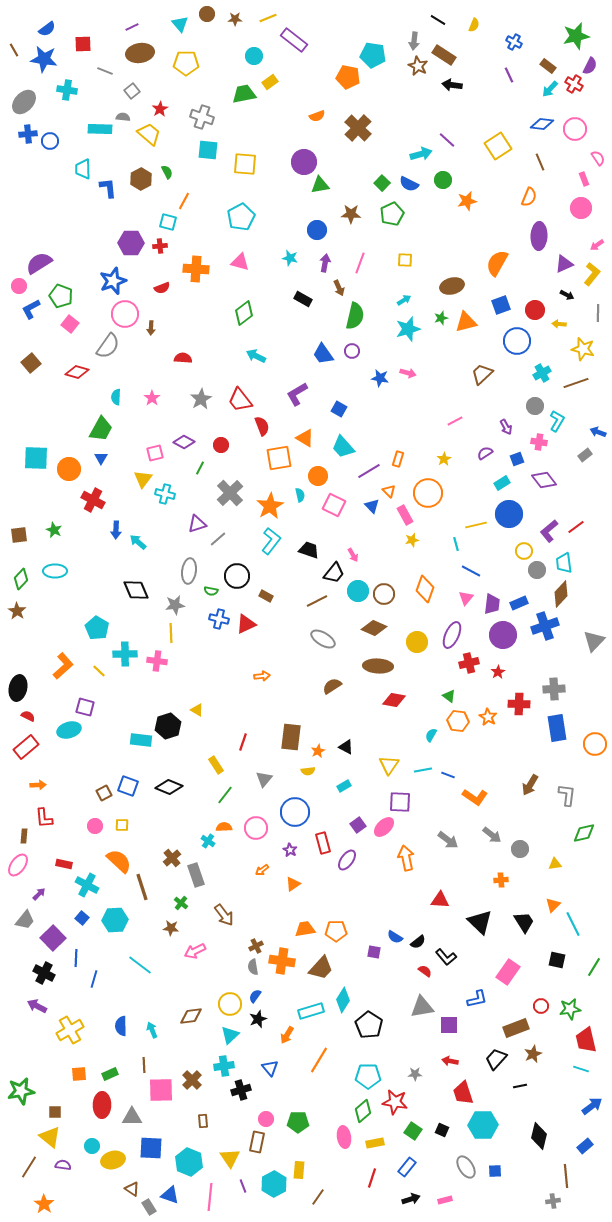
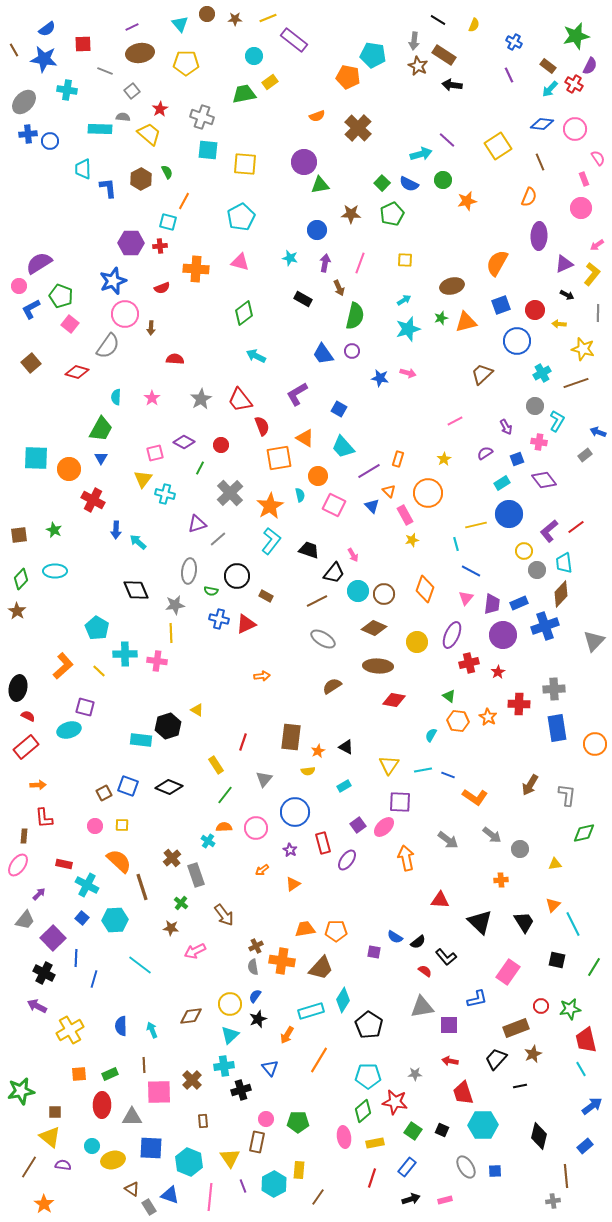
red semicircle at (183, 358): moved 8 px left, 1 px down
cyan line at (581, 1069): rotated 42 degrees clockwise
pink square at (161, 1090): moved 2 px left, 2 px down
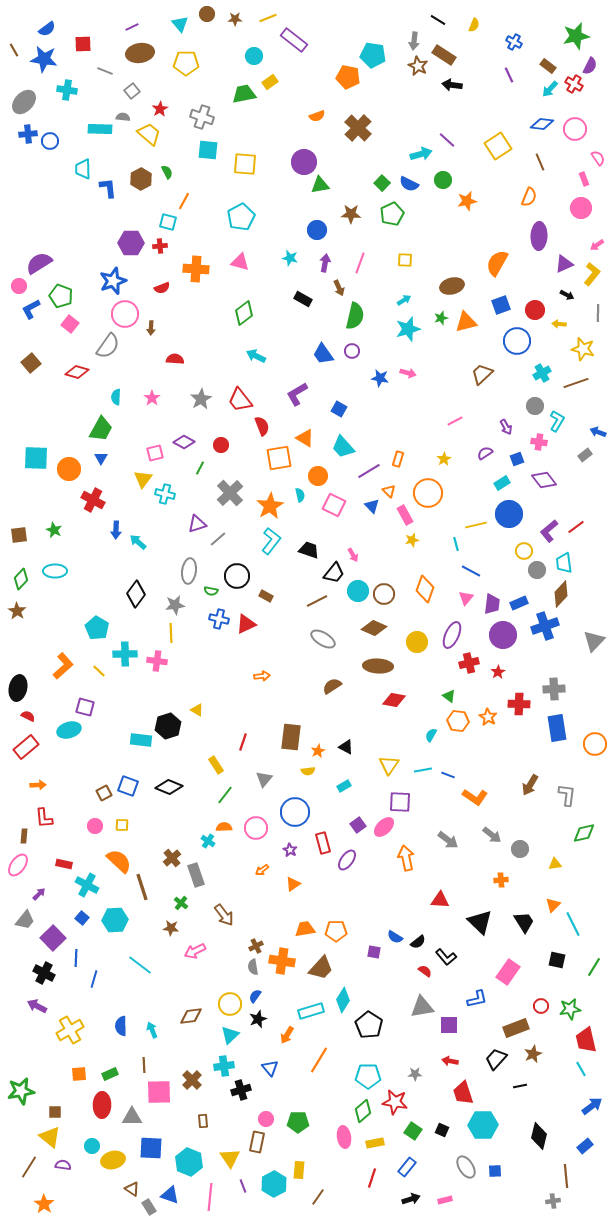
black diamond at (136, 590): moved 4 px down; rotated 60 degrees clockwise
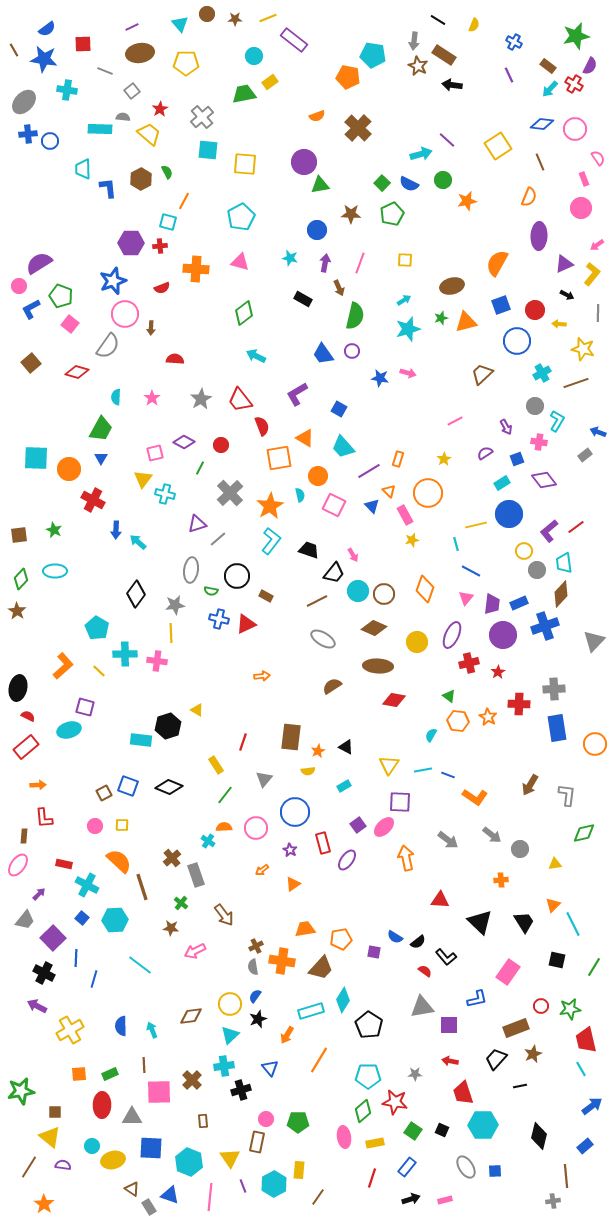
gray cross at (202, 117): rotated 30 degrees clockwise
gray ellipse at (189, 571): moved 2 px right, 1 px up
orange pentagon at (336, 931): moved 5 px right, 8 px down; rotated 10 degrees counterclockwise
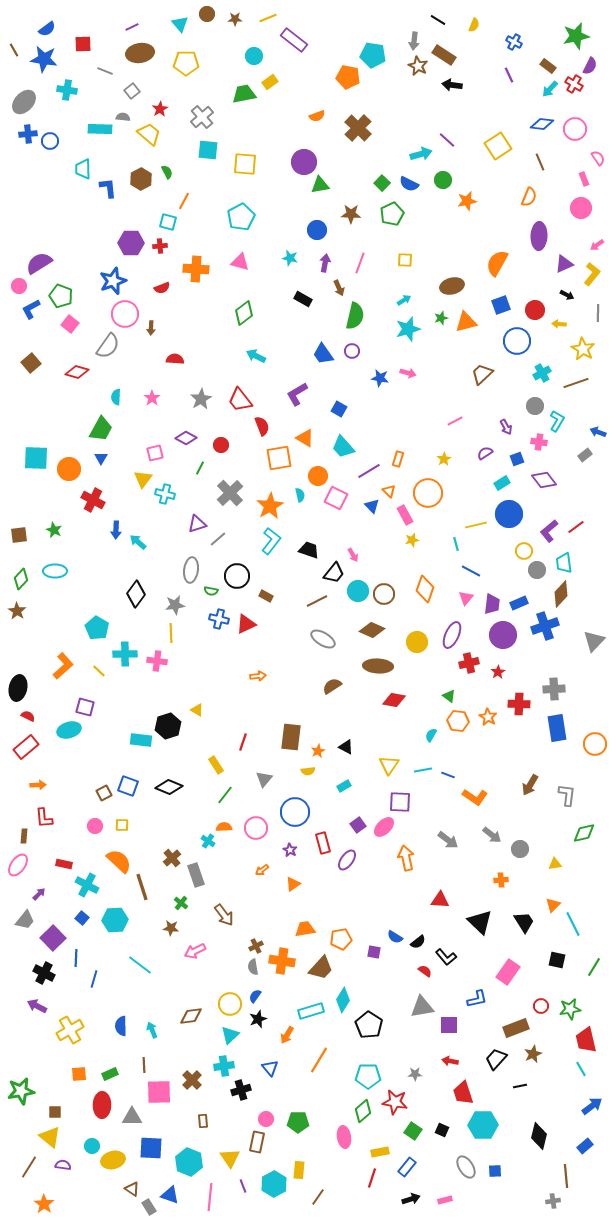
yellow star at (583, 349): rotated 15 degrees clockwise
purple diamond at (184, 442): moved 2 px right, 4 px up
pink square at (334, 505): moved 2 px right, 7 px up
brown diamond at (374, 628): moved 2 px left, 2 px down
orange arrow at (262, 676): moved 4 px left
yellow rectangle at (375, 1143): moved 5 px right, 9 px down
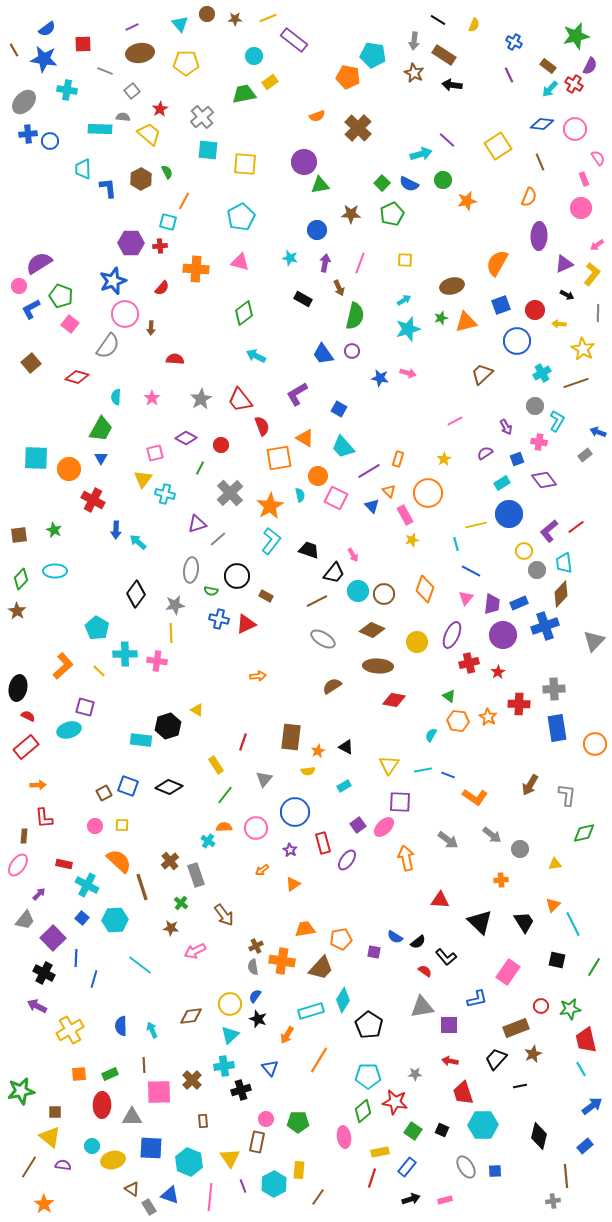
brown star at (418, 66): moved 4 px left, 7 px down
red semicircle at (162, 288): rotated 28 degrees counterclockwise
red diamond at (77, 372): moved 5 px down
brown cross at (172, 858): moved 2 px left, 3 px down
black star at (258, 1019): rotated 30 degrees counterclockwise
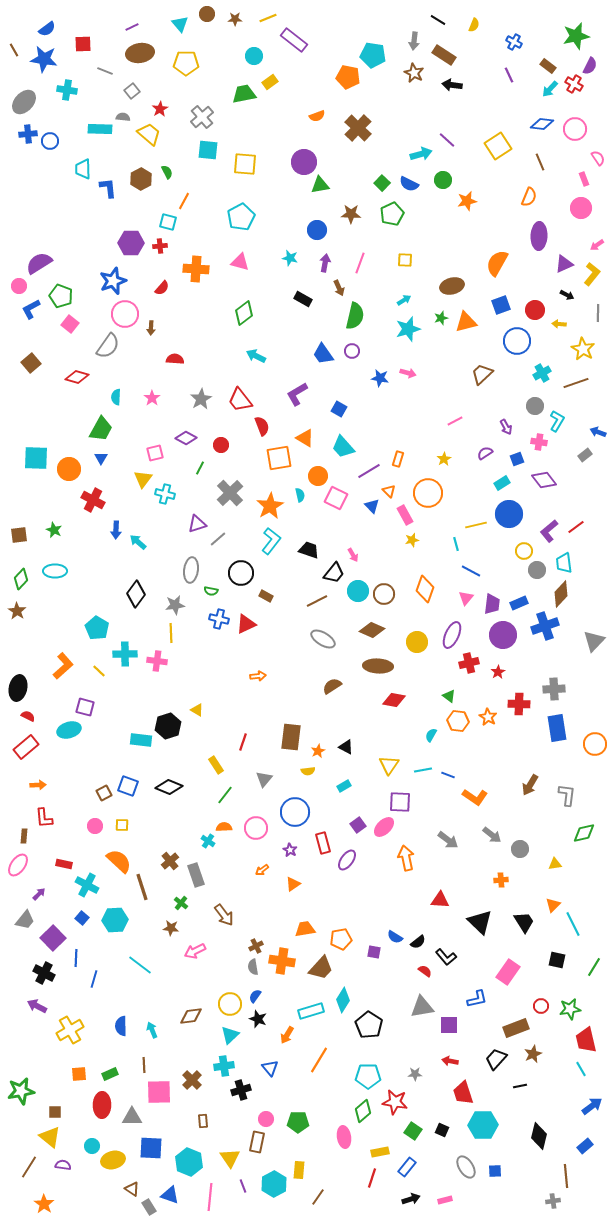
black circle at (237, 576): moved 4 px right, 3 px up
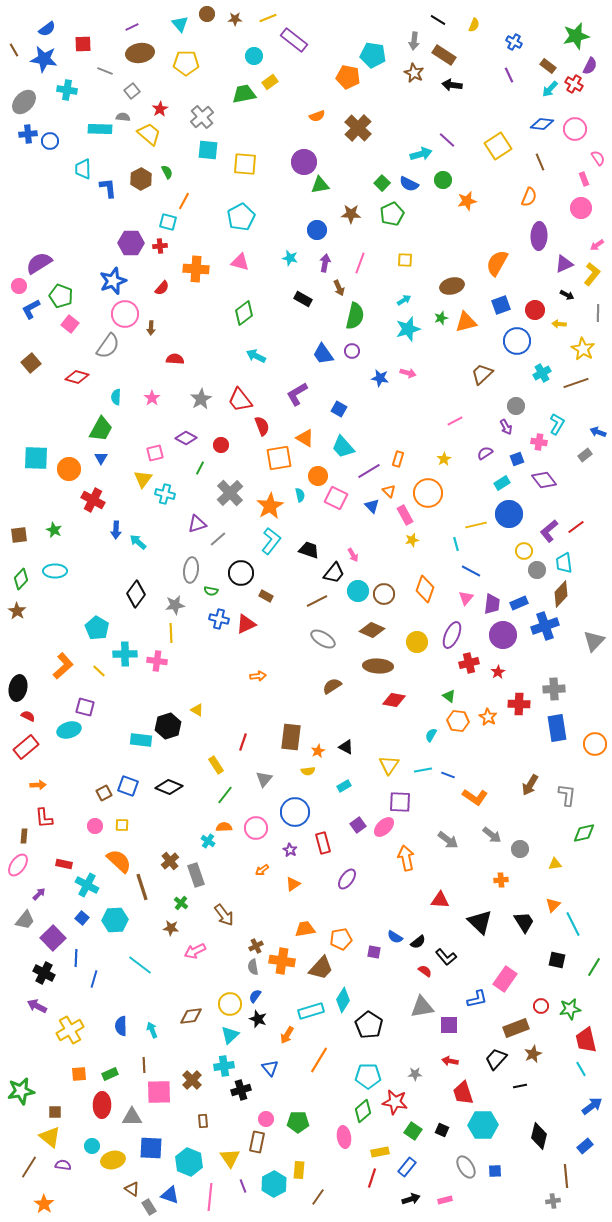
gray circle at (535, 406): moved 19 px left
cyan L-shape at (557, 421): moved 3 px down
purple ellipse at (347, 860): moved 19 px down
pink rectangle at (508, 972): moved 3 px left, 7 px down
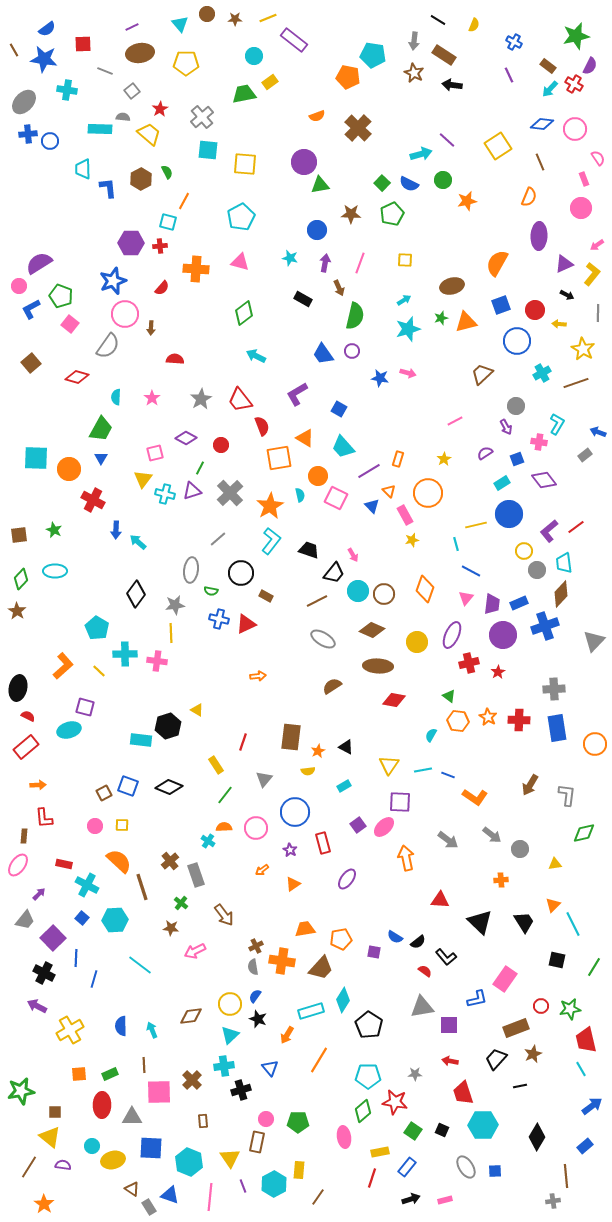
purple triangle at (197, 524): moved 5 px left, 33 px up
red cross at (519, 704): moved 16 px down
black diamond at (539, 1136): moved 2 px left, 1 px down; rotated 16 degrees clockwise
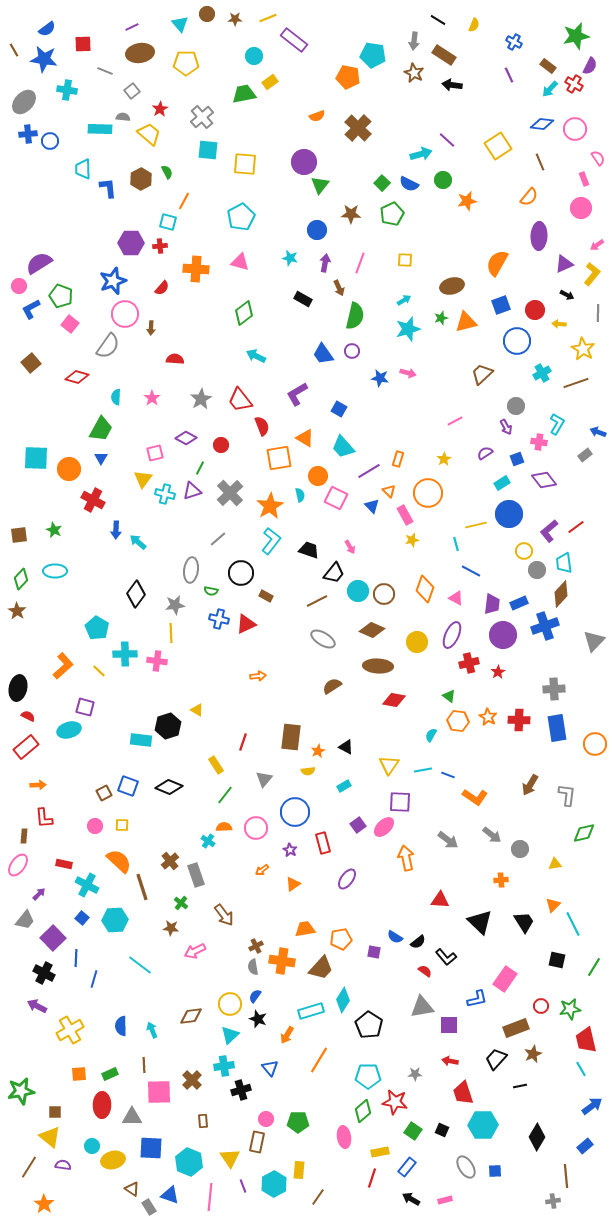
green triangle at (320, 185): rotated 42 degrees counterclockwise
orange semicircle at (529, 197): rotated 18 degrees clockwise
pink arrow at (353, 555): moved 3 px left, 8 px up
pink triangle at (466, 598): moved 10 px left; rotated 42 degrees counterclockwise
black arrow at (411, 1199): rotated 132 degrees counterclockwise
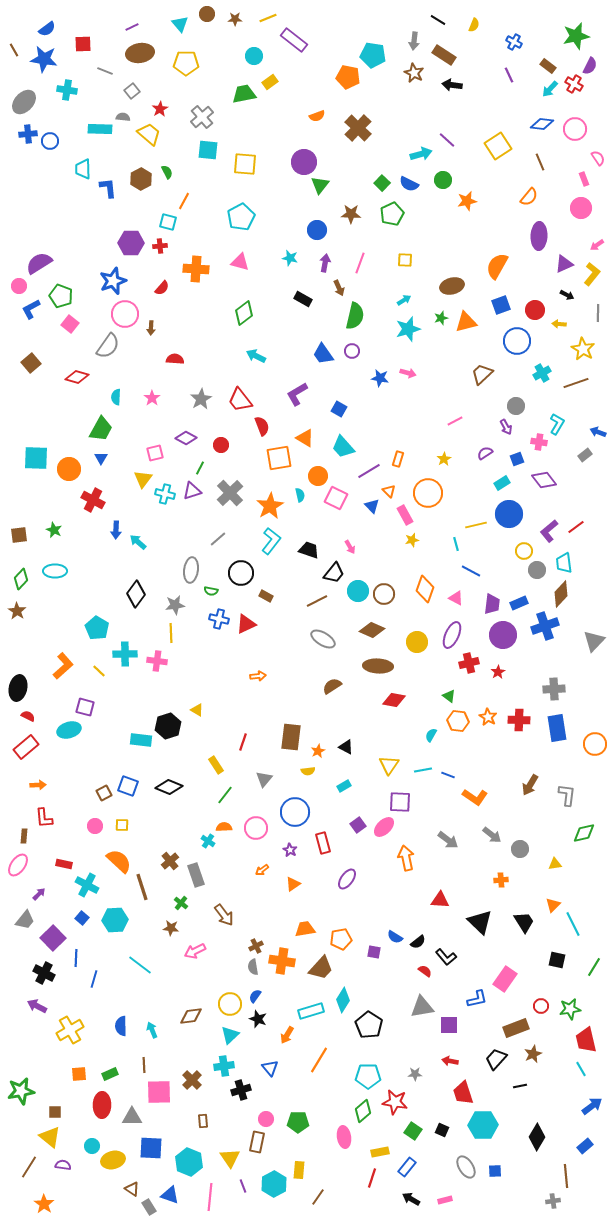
orange semicircle at (497, 263): moved 3 px down
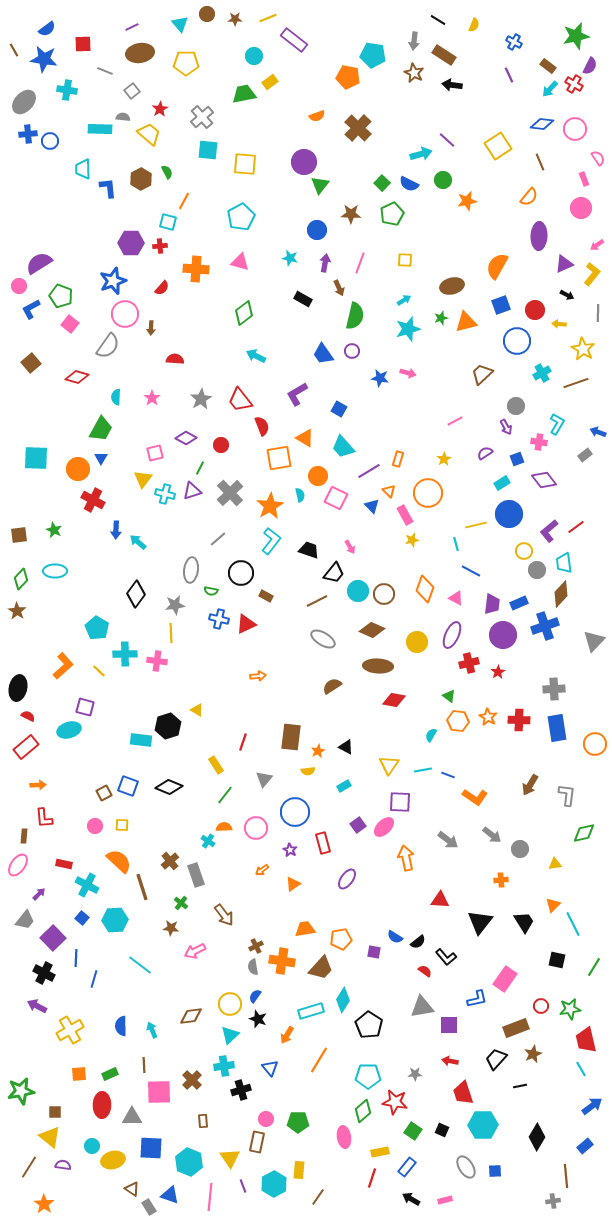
orange circle at (69, 469): moved 9 px right
black triangle at (480, 922): rotated 24 degrees clockwise
